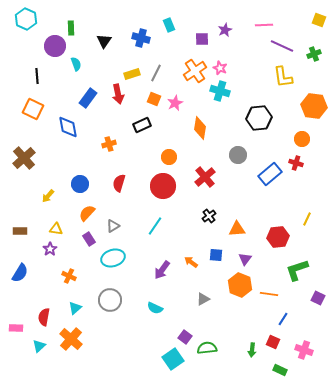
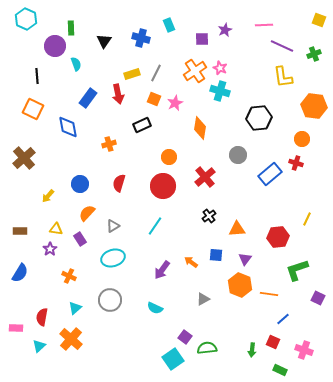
purple rectangle at (89, 239): moved 9 px left
red semicircle at (44, 317): moved 2 px left
blue line at (283, 319): rotated 16 degrees clockwise
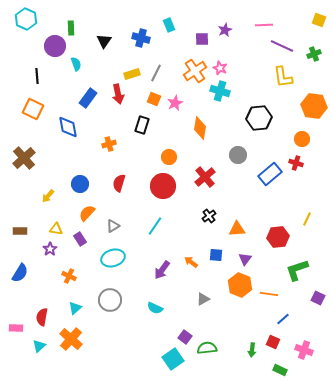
black rectangle at (142, 125): rotated 48 degrees counterclockwise
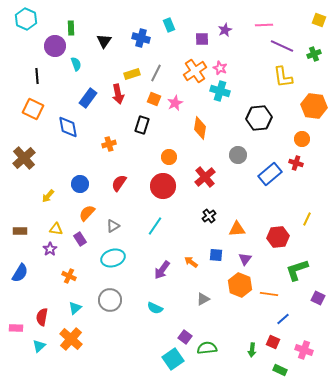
red semicircle at (119, 183): rotated 18 degrees clockwise
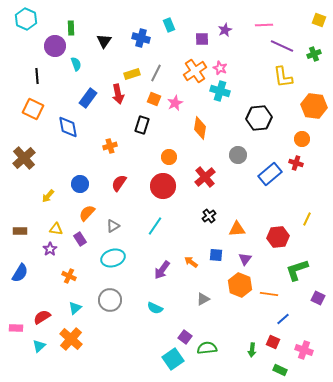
orange cross at (109, 144): moved 1 px right, 2 px down
red semicircle at (42, 317): rotated 48 degrees clockwise
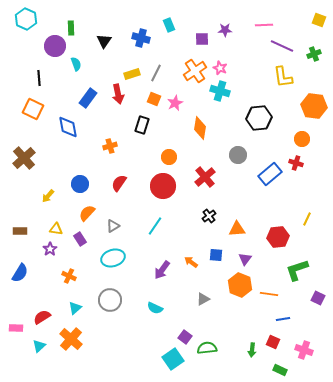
purple star at (225, 30): rotated 24 degrees clockwise
black line at (37, 76): moved 2 px right, 2 px down
blue line at (283, 319): rotated 32 degrees clockwise
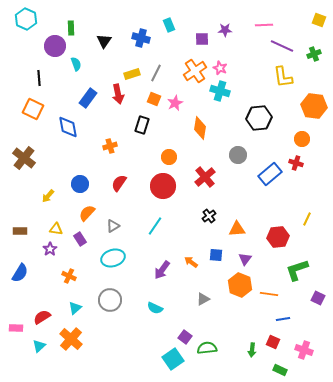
brown cross at (24, 158): rotated 10 degrees counterclockwise
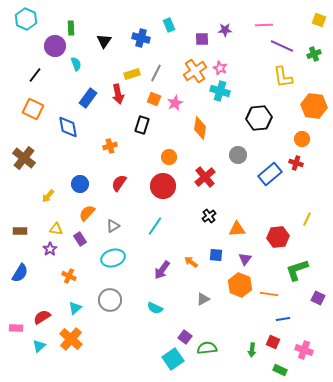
black line at (39, 78): moved 4 px left, 3 px up; rotated 42 degrees clockwise
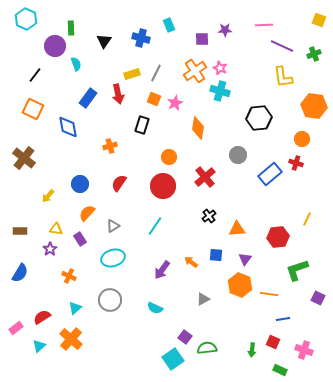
orange diamond at (200, 128): moved 2 px left
pink rectangle at (16, 328): rotated 40 degrees counterclockwise
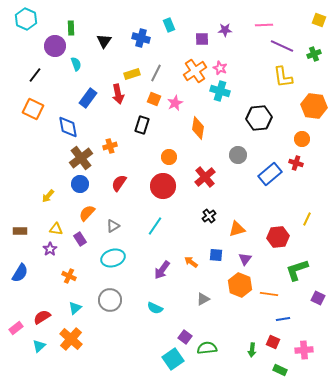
brown cross at (24, 158): moved 57 px right; rotated 15 degrees clockwise
orange triangle at (237, 229): rotated 12 degrees counterclockwise
pink cross at (304, 350): rotated 24 degrees counterclockwise
